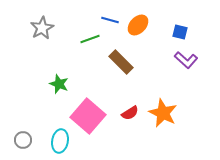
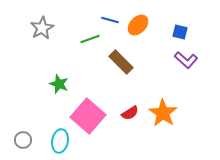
orange star: rotated 8 degrees clockwise
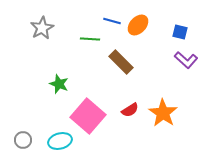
blue line: moved 2 px right, 1 px down
green line: rotated 24 degrees clockwise
red semicircle: moved 3 px up
cyan ellipse: rotated 65 degrees clockwise
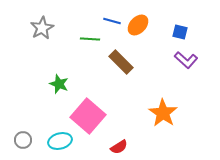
red semicircle: moved 11 px left, 37 px down
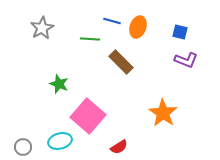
orange ellipse: moved 2 px down; rotated 25 degrees counterclockwise
purple L-shape: rotated 20 degrees counterclockwise
gray circle: moved 7 px down
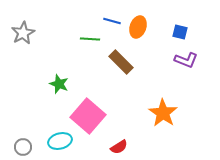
gray star: moved 19 px left, 5 px down
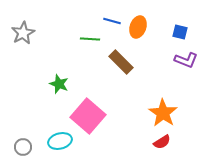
red semicircle: moved 43 px right, 5 px up
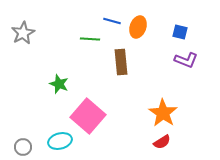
brown rectangle: rotated 40 degrees clockwise
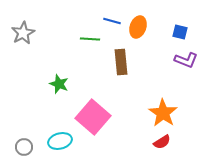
pink square: moved 5 px right, 1 px down
gray circle: moved 1 px right
